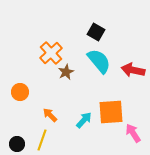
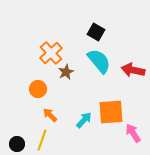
orange circle: moved 18 px right, 3 px up
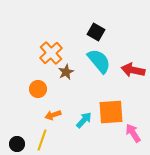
orange arrow: moved 3 px right; rotated 63 degrees counterclockwise
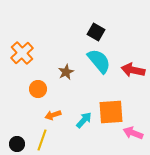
orange cross: moved 29 px left
pink arrow: rotated 36 degrees counterclockwise
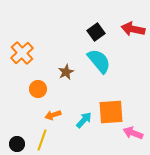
black square: rotated 24 degrees clockwise
red arrow: moved 41 px up
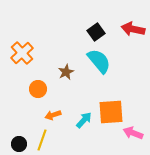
black circle: moved 2 px right
